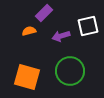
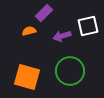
purple arrow: moved 1 px right
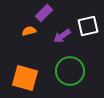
purple arrow: rotated 18 degrees counterclockwise
orange square: moved 2 px left, 1 px down
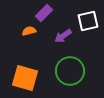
white square: moved 5 px up
purple arrow: moved 1 px right
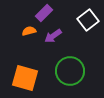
white square: moved 1 px up; rotated 25 degrees counterclockwise
purple arrow: moved 10 px left
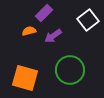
green circle: moved 1 px up
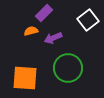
orange semicircle: moved 2 px right
purple arrow: moved 2 px down; rotated 12 degrees clockwise
green circle: moved 2 px left, 2 px up
orange square: rotated 12 degrees counterclockwise
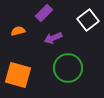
orange semicircle: moved 13 px left
orange square: moved 7 px left, 3 px up; rotated 12 degrees clockwise
